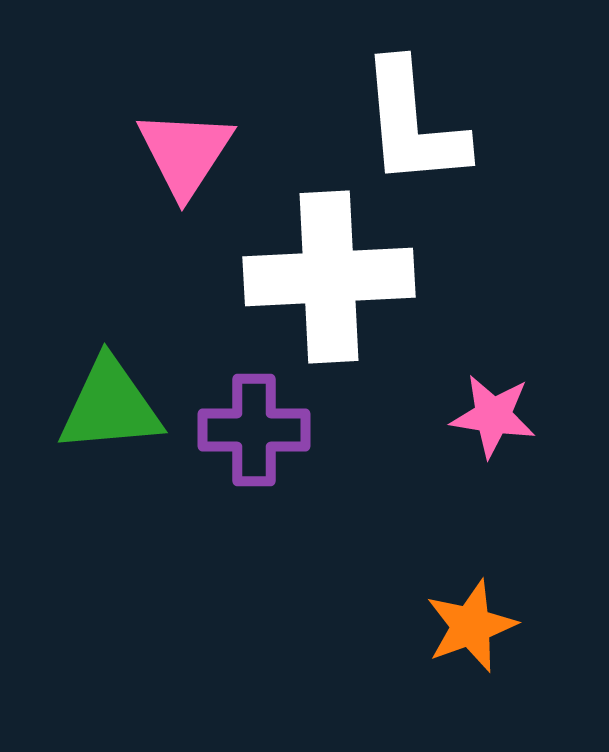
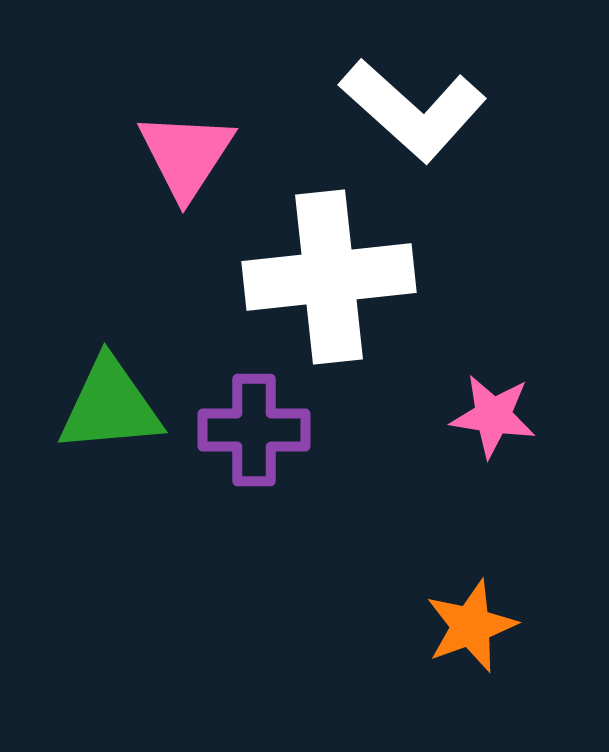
white L-shape: moved 14 px up; rotated 43 degrees counterclockwise
pink triangle: moved 1 px right, 2 px down
white cross: rotated 3 degrees counterclockwise
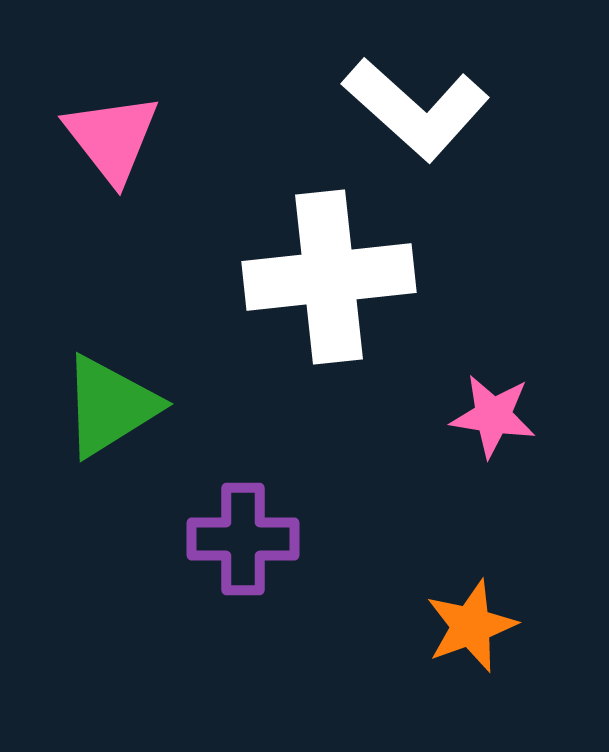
white L-shape: moved 3 px right, 1 px up
pink triangle: moved 74 px left, 17 px up; rotated 11 degrees counterclockwise
green triangle: rotated 27 degrees counterclockwise
purple cross: moved 11 px left, 109 px down
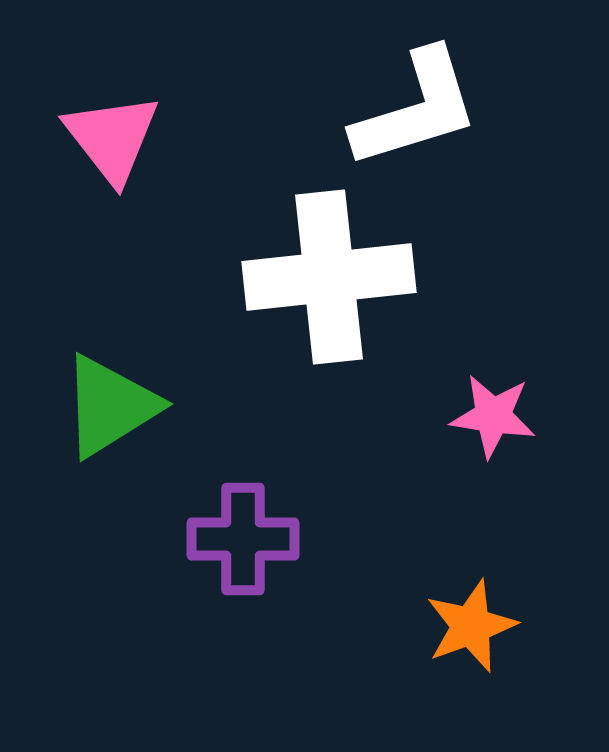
white L-shape: rotated 59 degrees counterclockwise
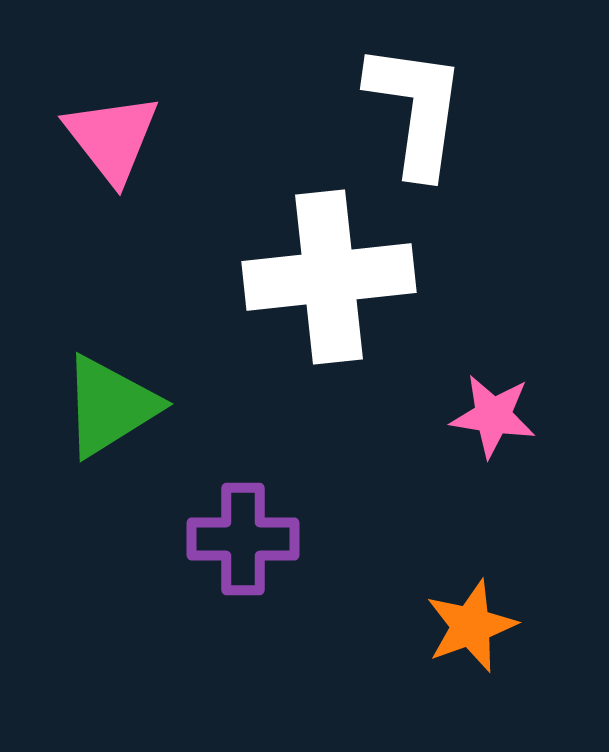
white L-shape: rotated 65 degrees counterclockwise
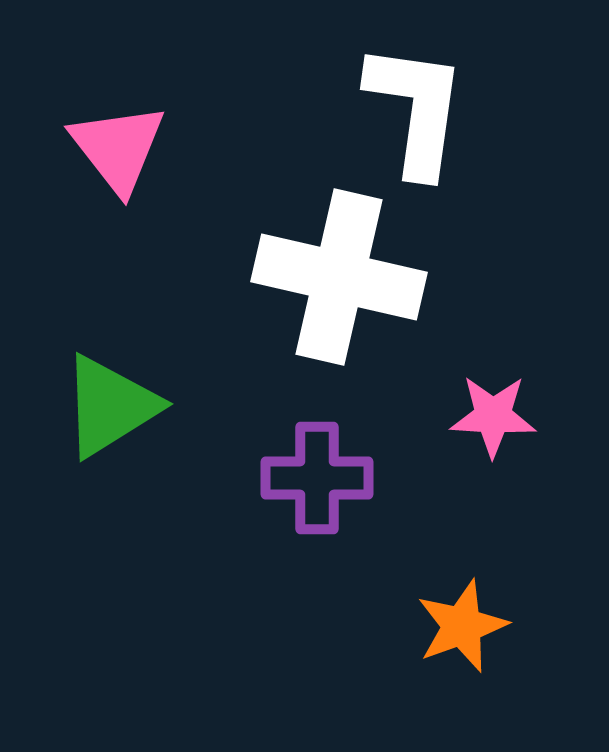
pink triangle: moved 6 px right, 10 px down
white cross: moved 10 px right; rotated 19 degrees clockwise
pink star: rotated 6 degrees counterclockwise
purple cross: moved 74 px right, 61 px up
orange star: moved 9 px left
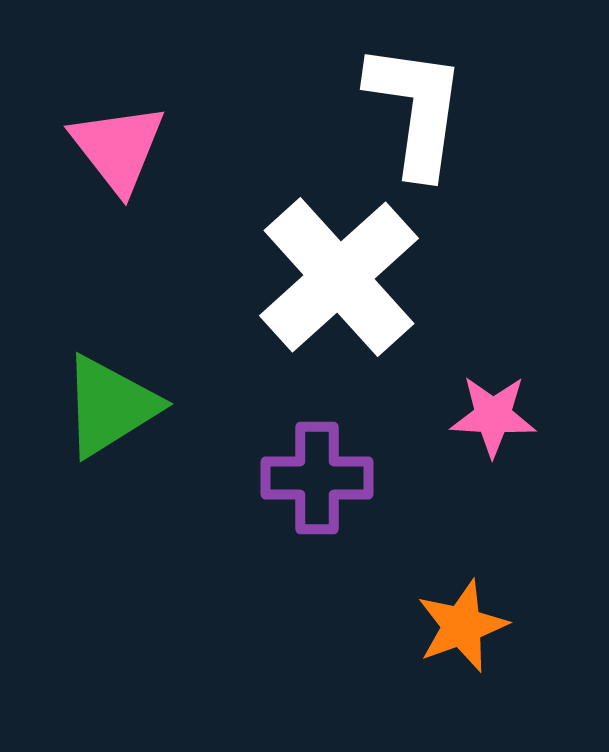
white cross: rotated 35 degrees clockwise
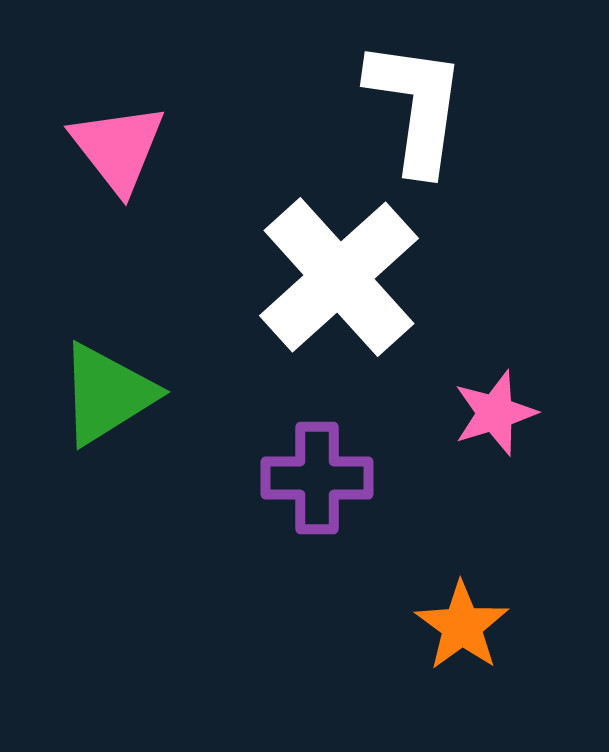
white L-shape: moved 3 px up
green triangle: moved 3 px left, 12 px up
pink star: moved 2 px right, 3 px up; rotated 20 degrees counterclockwise
orange star: rotated 16 degrees counterclockwise
